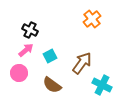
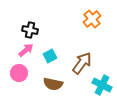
black cross: rotated 14 degrees counterclockwise
brown semicircle: moved 1 px right, 1 px up; rotated 24 degrees counterclockwise
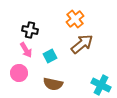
orange cross: moved 17 px left
pink arrow: rotated 98 degrees clockwise
brown arrow: moved 19 px up; rotated 15 degrees clockwise
cyan cross: moved 1 px left
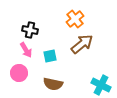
cyan square: rotated 16 degrees clockwise
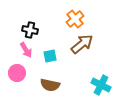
pink circle: moved 2 px left
brown semicircle: moved 3 px left, 1 px down
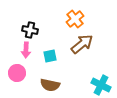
pink arrow: rotated 35 degrees clockwise
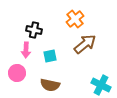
black cross: moved 4 px right
brown arrow: moved 3 px right
